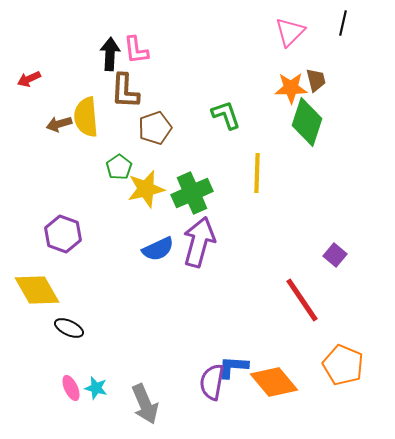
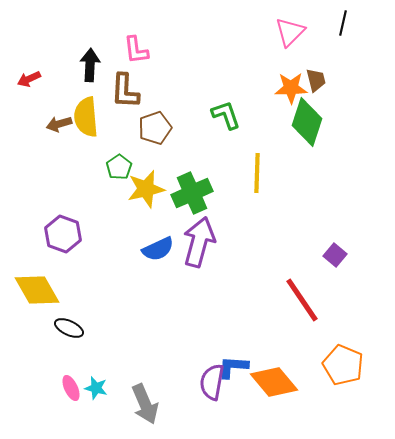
black arrow: moved 20 px left, 11 px down
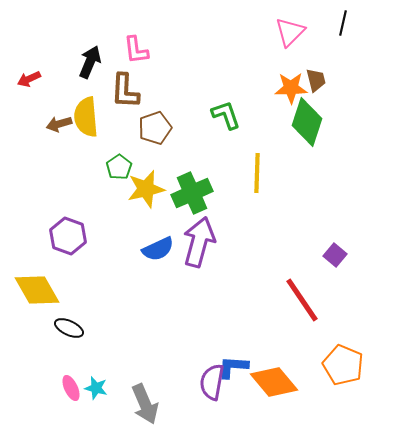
black arrow: moved 3 px up; rotated 20 degrees clockwise
purple hexagon: moved 5 px right, 2 px down
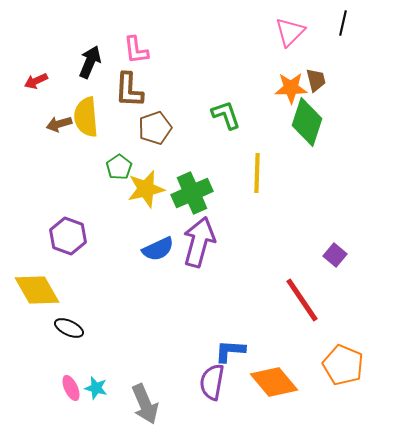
red arrow: moved 7 px right, 2 px down
brown L-shape: moved 4 px right, 1 px up
blue L-shape: moved 3 px left, 16 px up
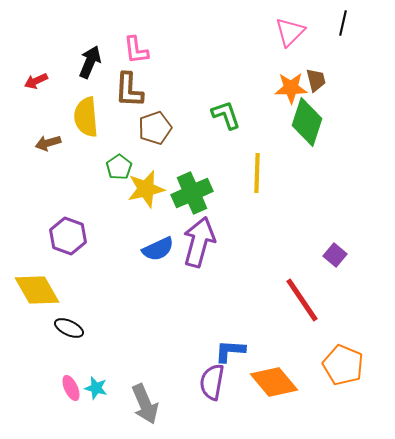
brown arrow: moved 11 px left, 19 px down
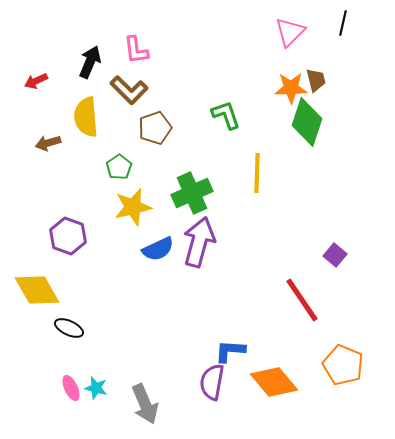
brown L-shape: rotated 48 degrees counterclockwise
yellow star: moved 13 px left, 18 px down
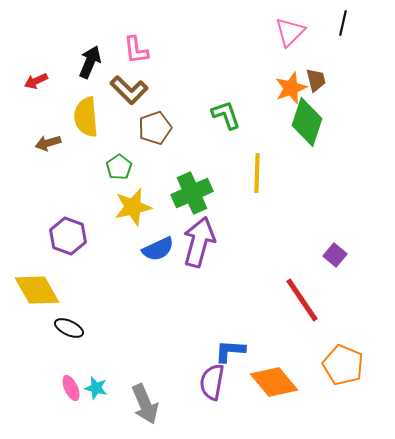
orange star: rotated 20 degrees counterclockwise
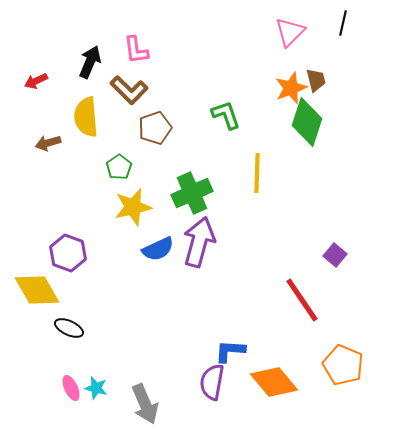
purple hexagon: moved 17 px down
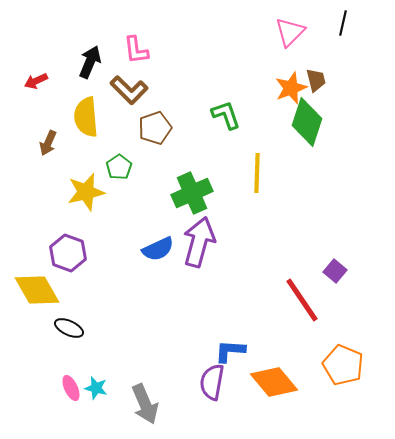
brown arrow: rotated 50 degrees counterclockwise
yellow star: moved 47 px left, 15 px up
purple square: moved 16 px down
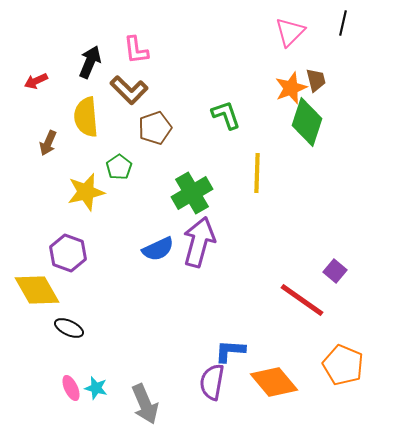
green cross: rotated 6 degrees counterclockwise
red line: rotated 21 degrees counterclockwise
